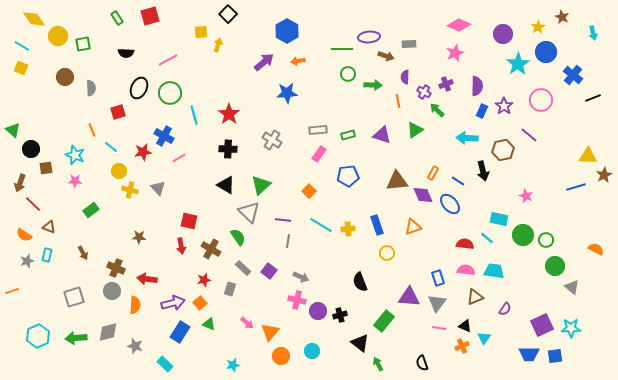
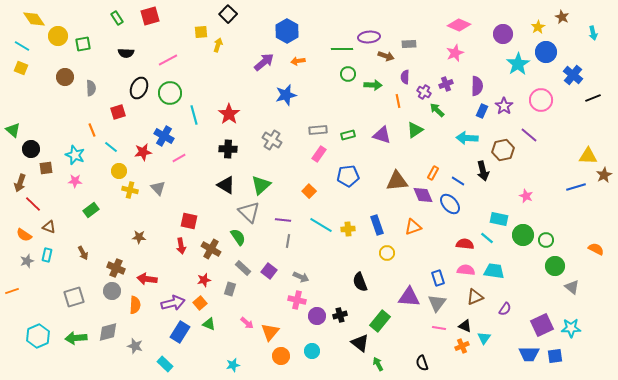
blue star at (287, 93): moved 1 px left, 2 px down; rotated 10 degrees counterclockwise
purple circle at (318, 311): moved 1 px left, 5 px down
green rectangle at (384, 321): moved 4 px left
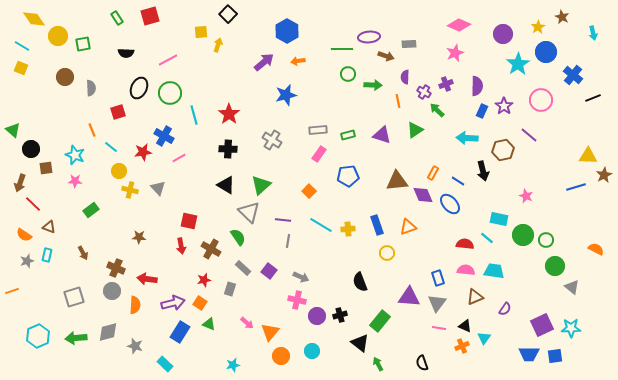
orange triangle at (413, 227): moved 5 px left
orange square at (200, 303): rotated 16 degrees counterclockwise
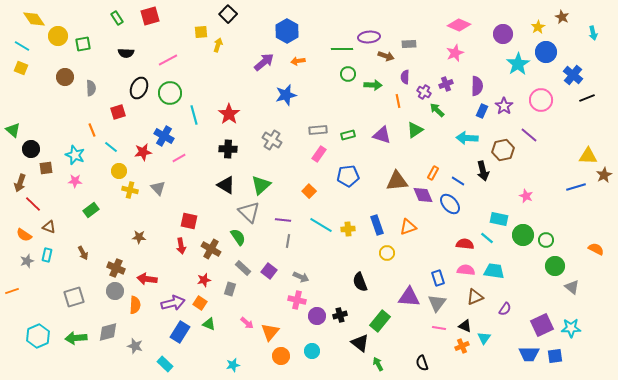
black line at (593, 98): moved 6 px left
gray circle at (112, 291): moved 3 px right
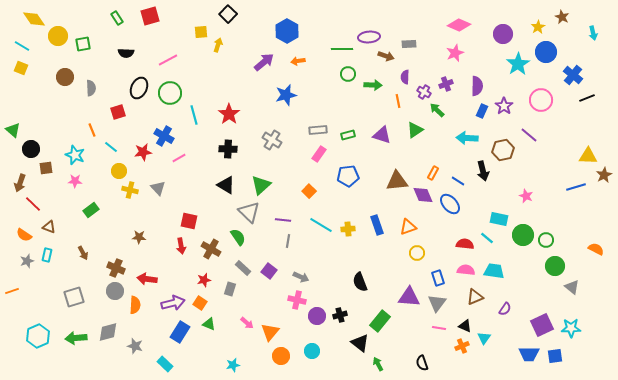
yellow circle at (387, 253): moved 30 px right
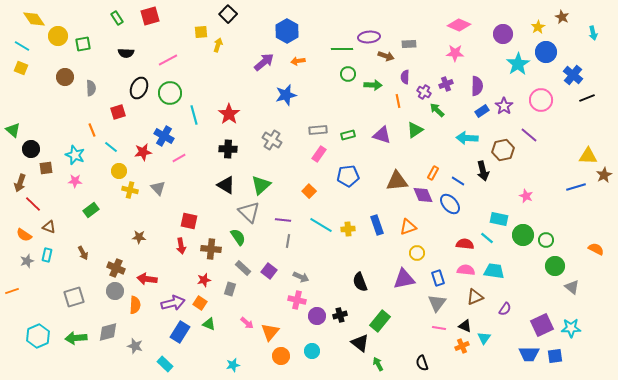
pink star at (455, 53): rotated 24 degrees clockwise
blue rectangle at (482, 111): rotated 32 degrees clockwise
brown cross at (211, 249): rotated 24 degrees counterclockwise
purple triangle at (409, 297): moved 5 px left, 18 px up; rotated 15 degrees counterclockwise
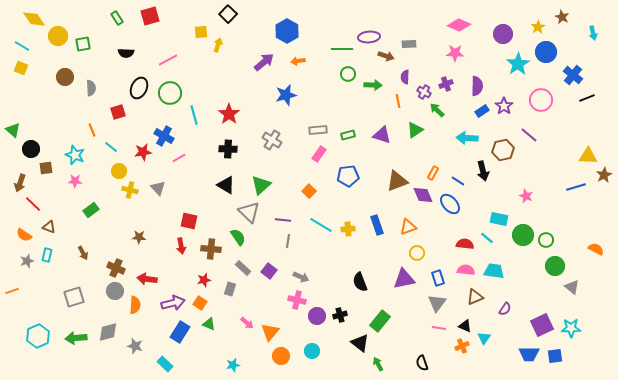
brown triangle at (397, 181): rotated 15 degrees counterclockwise
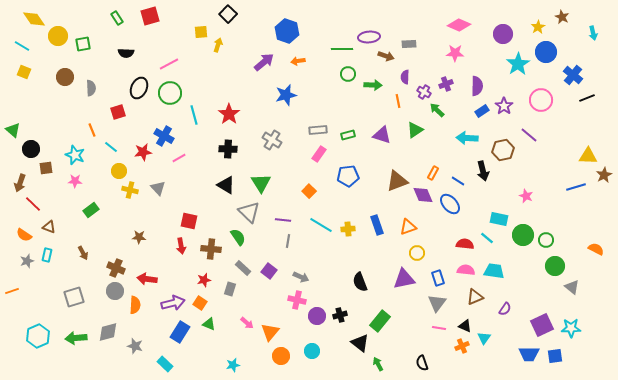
blue hexagon at (287, 31): rotated 10 degrees counterclockwise
pink line at (168, 60): moved 1 px right, 4 px down
yellow square at (21, 68): moved 3 px right, 4 px down
green triangle at (261, 185): moved 2 px up; rotated 20 degrees counterclockwise
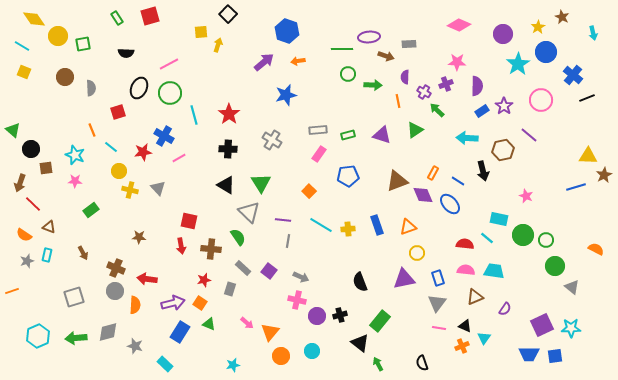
pink star at (455, 53): moved 2 px right, 9 px down
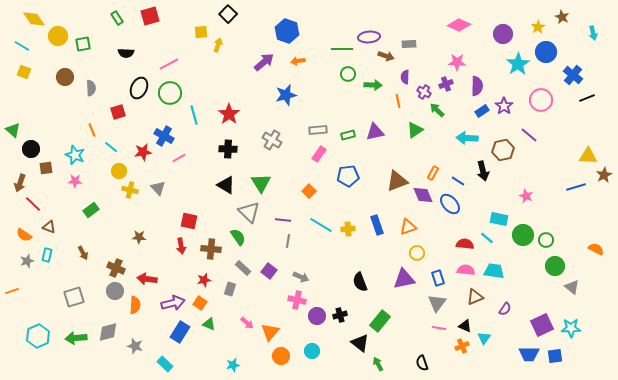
purple triangle at (382, 135): moved 7 px left, 3 px up; rotated 30 degrees counterclockwise
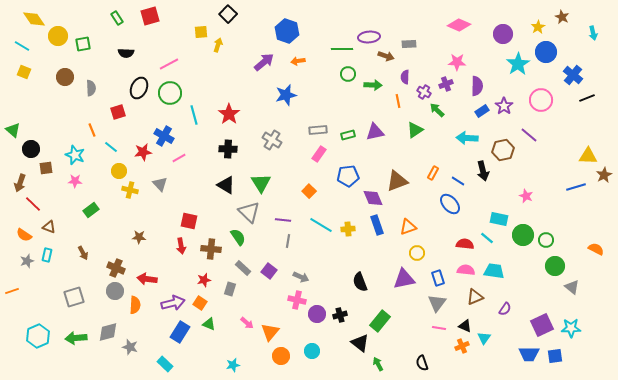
gray triangle at (158, 188): moved 2 px right, 4 px up
purple diamond at (423, 195): moved 50 px left, 3 px down
purple circle at (317, 316): moved 2 px up
gray star at (135, 346): moved 5 px left, 1 px down
